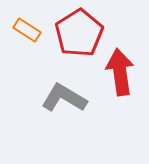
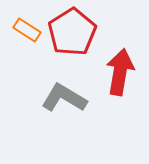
red pentagon: moved 7 px left, 1 px up
red arrow: rotated 18 degrees clockwise
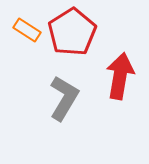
red arrow: moved 4 px down
gray L-shape: rotated 90 degrees clockwise
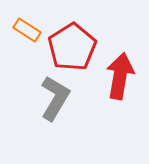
red pentagon: moved 15 px down
gray L-shape: moved 9 px left
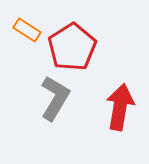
red arrow: moved 31 px down
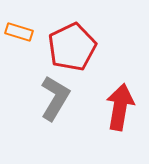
orange rectangle: moved 8 px left, 2 px down; rotated 16 degrees counterclockwise
red pentagon: rotated 6 degrees clockwise
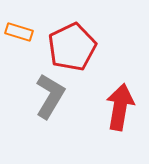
gray L-shape: moved 5 px left, 2 px up
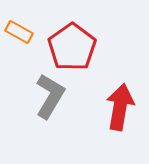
orange rectangle: rotated 12 degrees clockwise
red pentagon: rotated 9 degrees counterclockwise
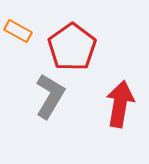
orange rectangle: moved 1 px left, 1 px up
red arrow: moved 3 px up
